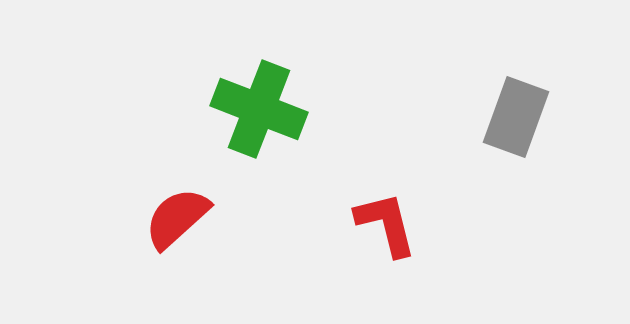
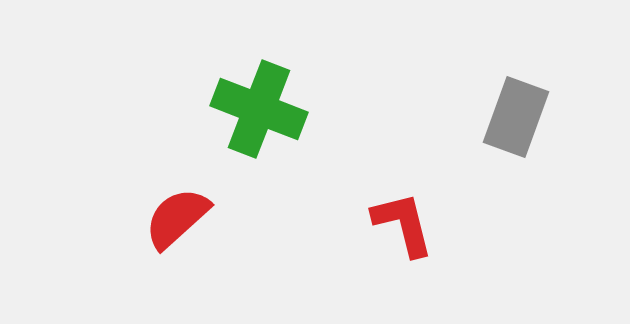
red L-shape: moved 17 px right
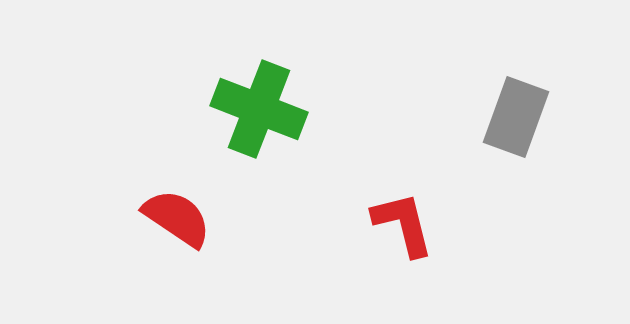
red semicircle: rotated 76 degrees clockwise
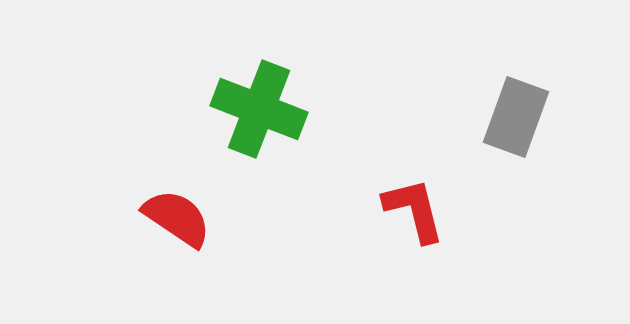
red L-shape: moved 11 px right, 14 px up
